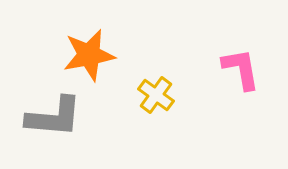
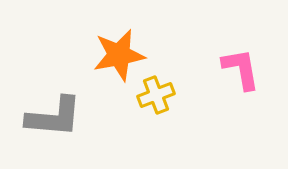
orange star: moved 30 px right
yellow cross: rotated 33 degrees clockwise
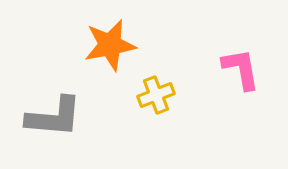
orange star: moved 9 px left, 10 px up
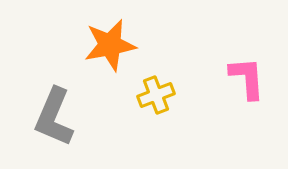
pink L-shape: moved 6 px right, 9 px down; rotated 6 degrees clockwise
gray L-shape: rotated 108 degrees clockwise
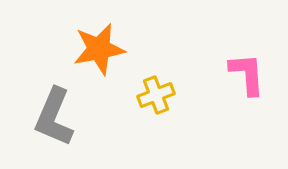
orange star: moved 11 px left, 4 px down
pink L-shape: moved 4 px up
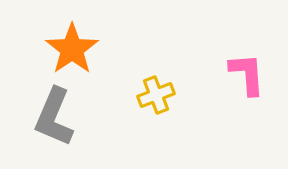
orange star: moved 27 px left; rotated 24 degrees counterclockwise
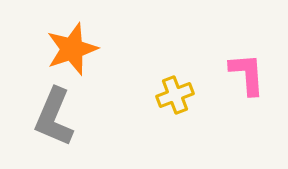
orange star: rotated 16 degrees clockwise
yellow cross: moved 19 px right
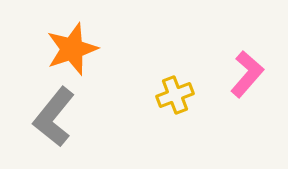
pink L-shape: rotated 45 degrees clockwise
gray L-shape: rotated 16 degrees clockwise
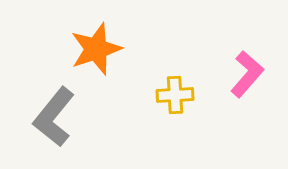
orange star: moved 24 px right
yellow cross: rotated 18 degrees clockwise
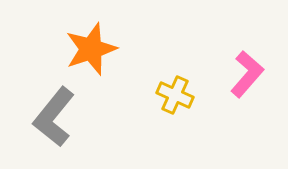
orange star: moved 5 px left
yellow cross: rotated 27 degrees clockwise
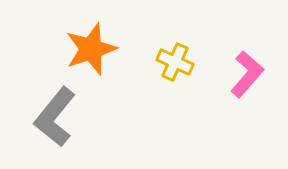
yellow cross: moved 33 px up
gray L-shape: moved 1 px right
